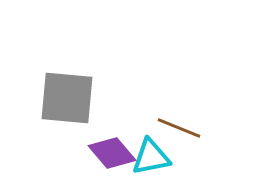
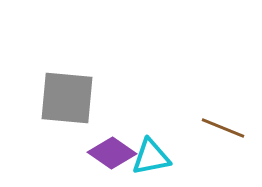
brown line: moved 44 px right
purple diamond: rotated 15 degrees counterclockwise
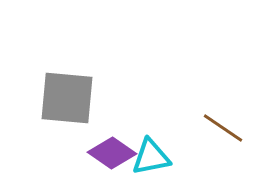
brown line: rotated 12 degrees clockwise
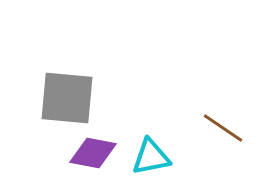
purple diamond: moved 19 px left; rotated 24 degrees counterclockwise
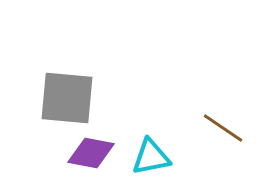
purple diamond: moved 2 px left
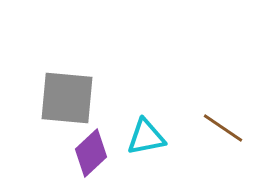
purple diamond: rotated 54 degrees counterclockwise
cyan triangle: moved 5 px left, 20 px up
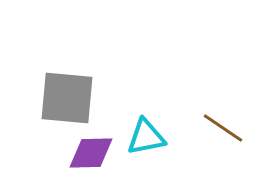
purple diamond: rotated 42 degrees clockwise
